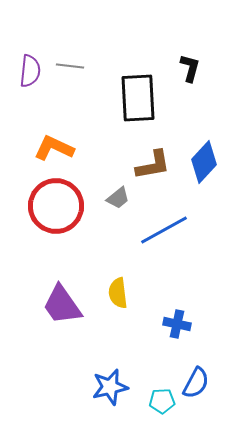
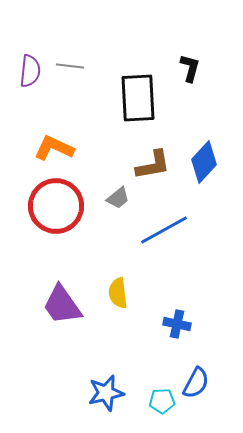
blue star: moved 4 px left, 6 px down
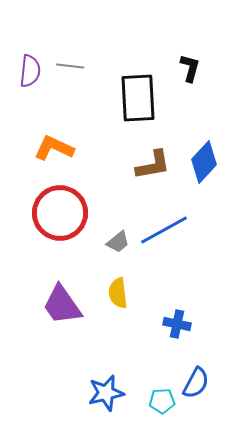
gray trapezoid: moved 44 px down
red circle: moved 4 px right, 7 px down
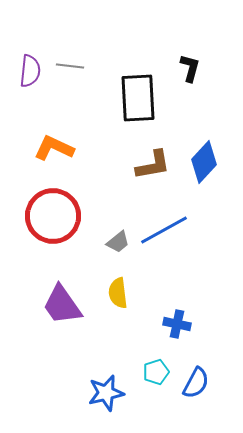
red circle: moved 7 px left, 3 px down
cyan pentagon: moved 6 px left, 29 px up; rotated 15 degrees counterclockwise
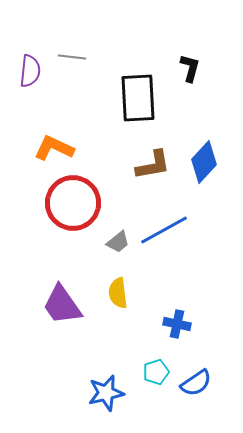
gray line: moved 2 px right, 9 px up
red circle: moved 20 px right, 13 px up
blue semicircle: rotated 28 degrees clockwise
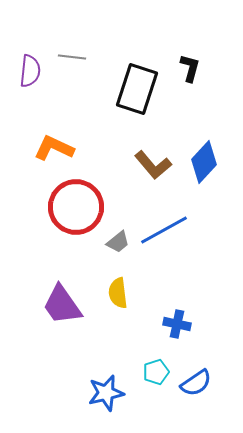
black rectangle: moved 1 px left, 9 px up; rotated 21 degrees clockwise
brown L-shape: rotated 60 degrees clockwise
red circle: moved 3 px right, 4 px down
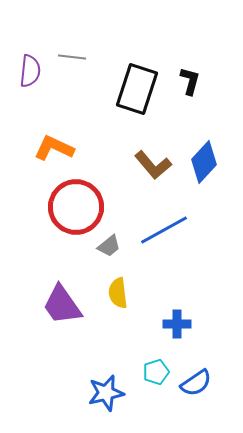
black L-shape: moved 13 px down
gray trapezoid: moved 9 px left, 4 px down
blue cross: rotated 12 degrees counterclockwise
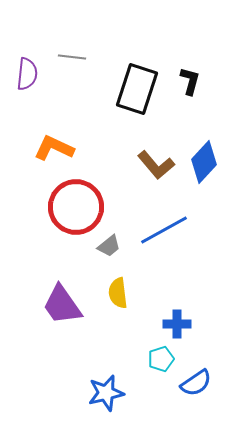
purple semicircle: moved 3 px left, 3 px down
brown L-shape: moved 3 px right
cyan pentagon: moved 5 px right, 13 px up
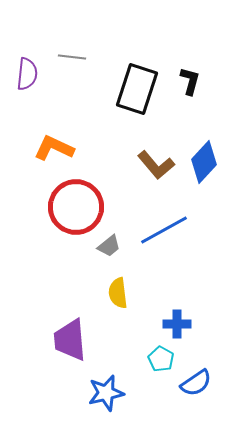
purple trapezoid: moved 8 px right, 35 px down; rotated 30 degrees clockwise
cyan pentagon: rotated 25 degrees counterclockwise
